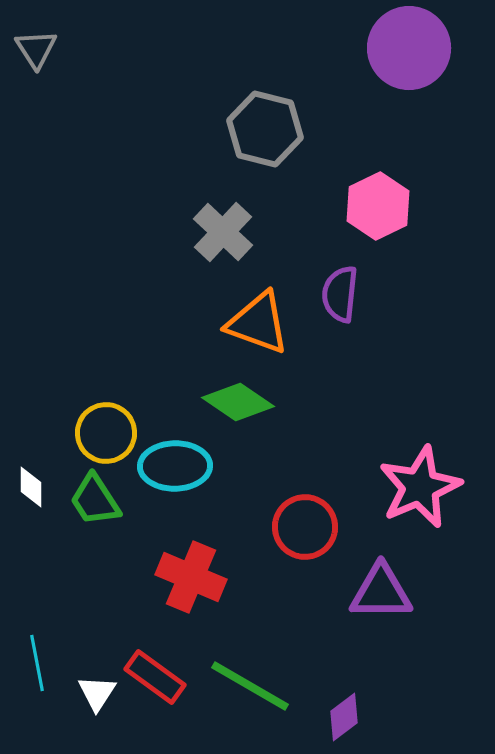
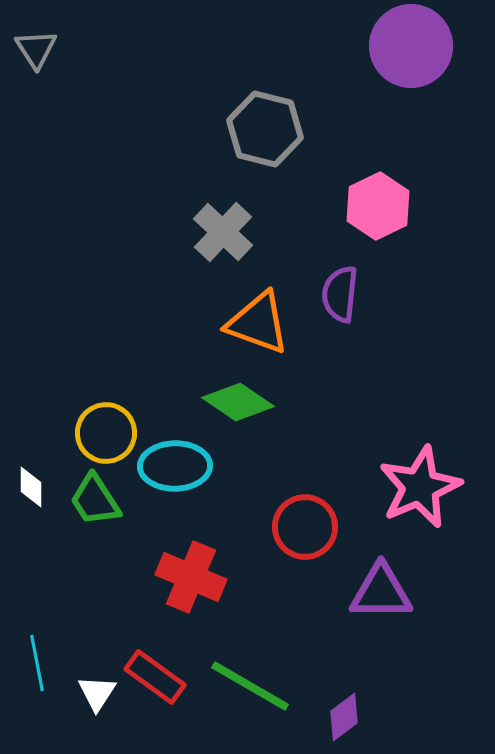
purple circle: moved 2 px right, 2 px up
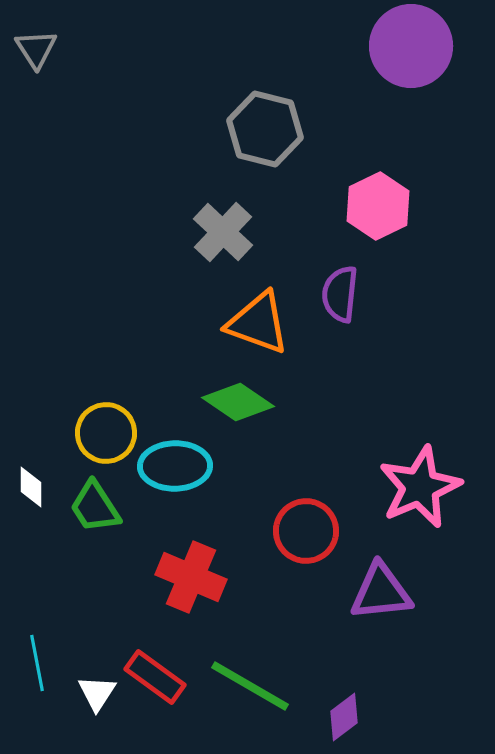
green trapezoid: moved 7 px down
red circle: moved 1 px right, 4 px down
purple triangle: rotated 6 degrees counterclockwise
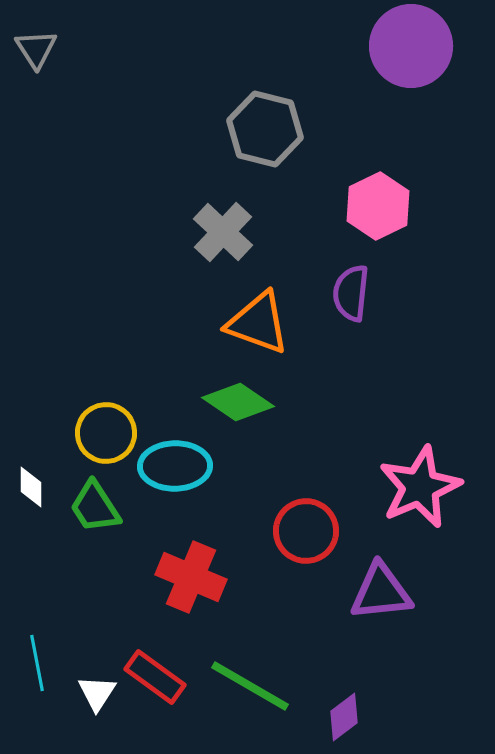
purple semicircle: moved 11 px right, 1 px up
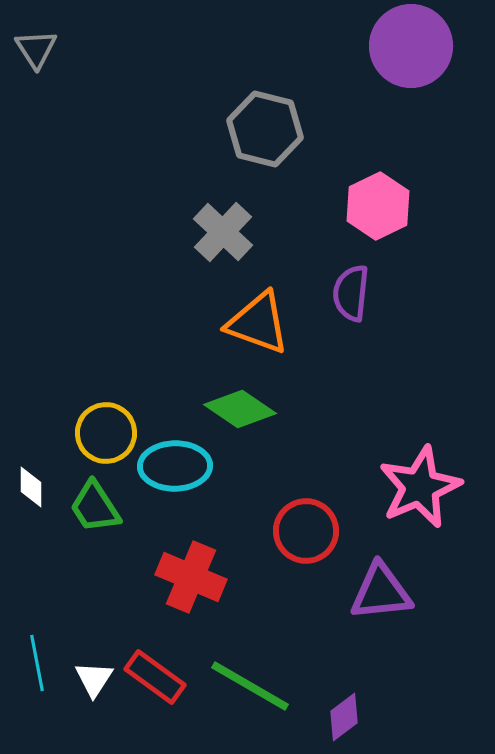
green diamond: moved 2 px right, 7 px down
white triangle: moved 3 px left, 14 px up
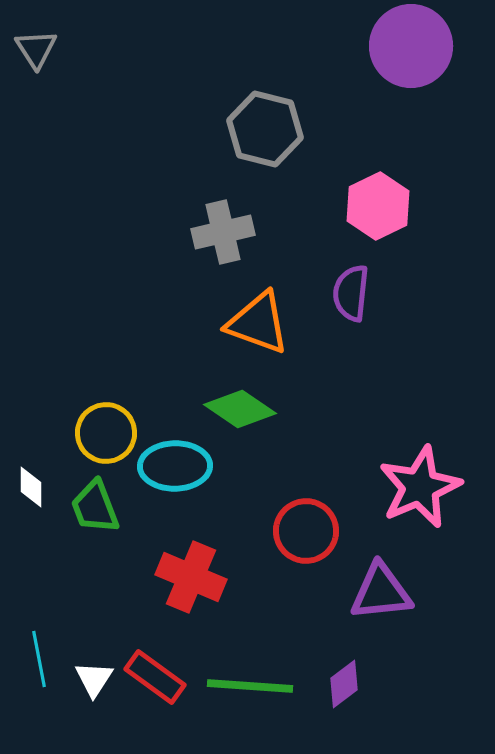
gray cross: rotated 34 degrees clockwise
green trapezoid: rotated 12 degrees clockwise
cyan line: moved 2 px right, 4 px up
green line: rotated 26 degrees counterclockwise
purple diamond: moved 33 px up
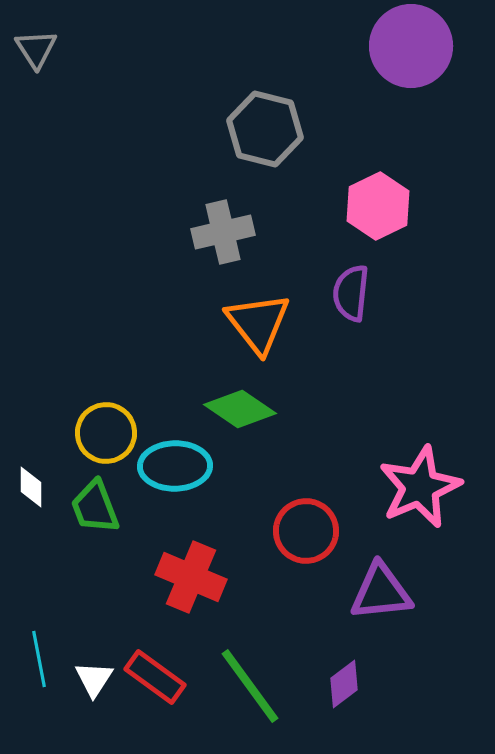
orange triangle: rotated 32 degrees clockwise
green line: rotated 50 degrees clockwise
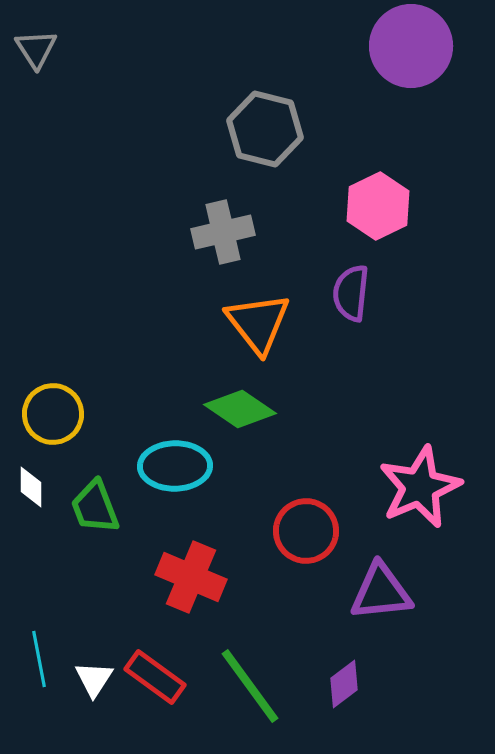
yellow circle: moved 53 px left, 19 px up
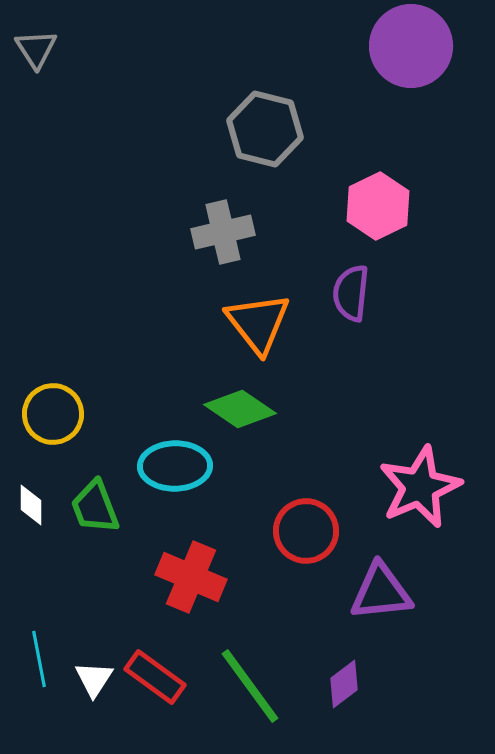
white diamond: moved 18 px down
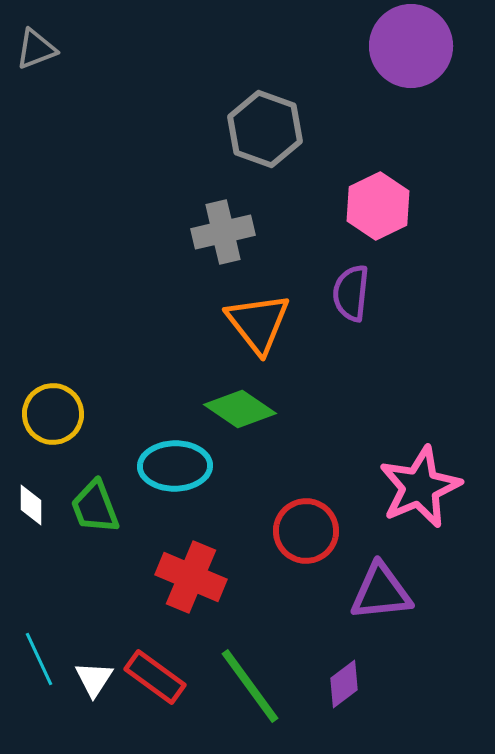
gray triangle: rotated 42 degrees clockwise
gray hexagon: rotated 6 degrees clockwise
cyan line: rotated 14 degrees counterclockwise
